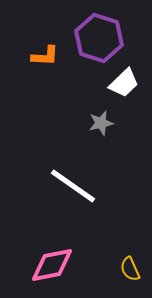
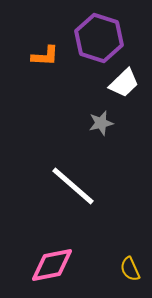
white line: rotated 6 degrees clockwise
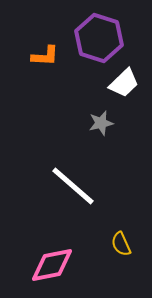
yellow semicircle: moved 9 px left, 25 px up
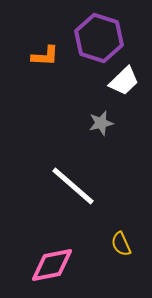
white trapezoid: moved 2 px up
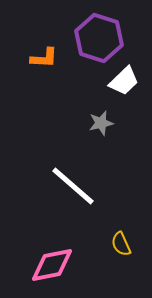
orange L-shape: moved 1 px left, 2 px down
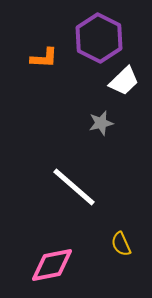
purple hexagon: rotated 9 degrees clockwise
white line: moved 1 px right, 1 px down
